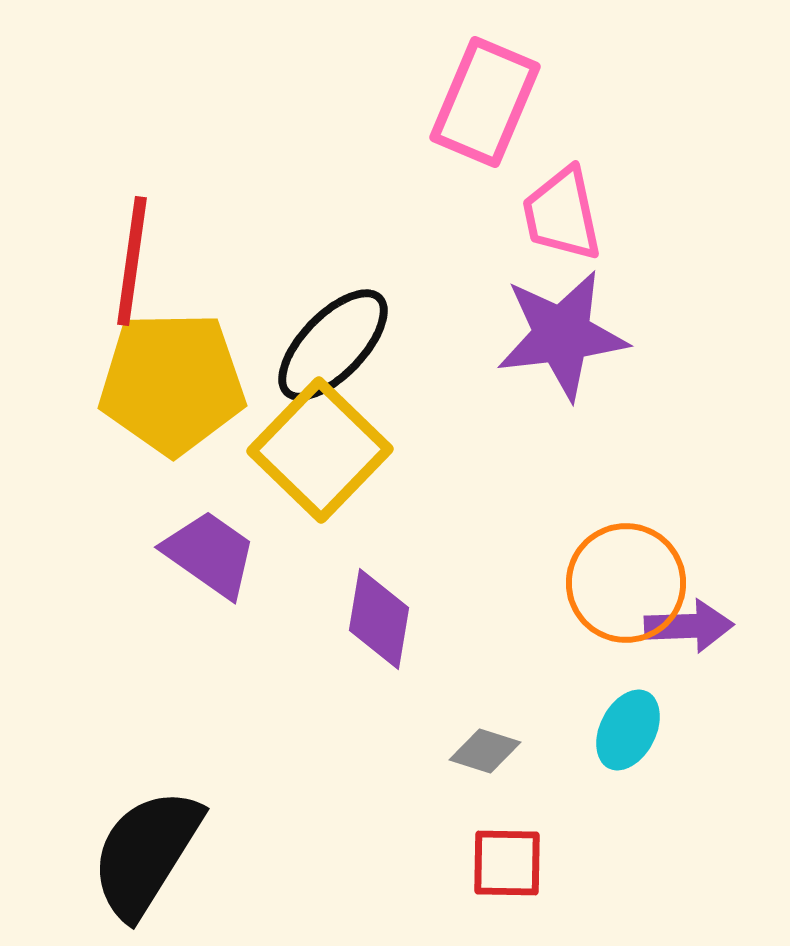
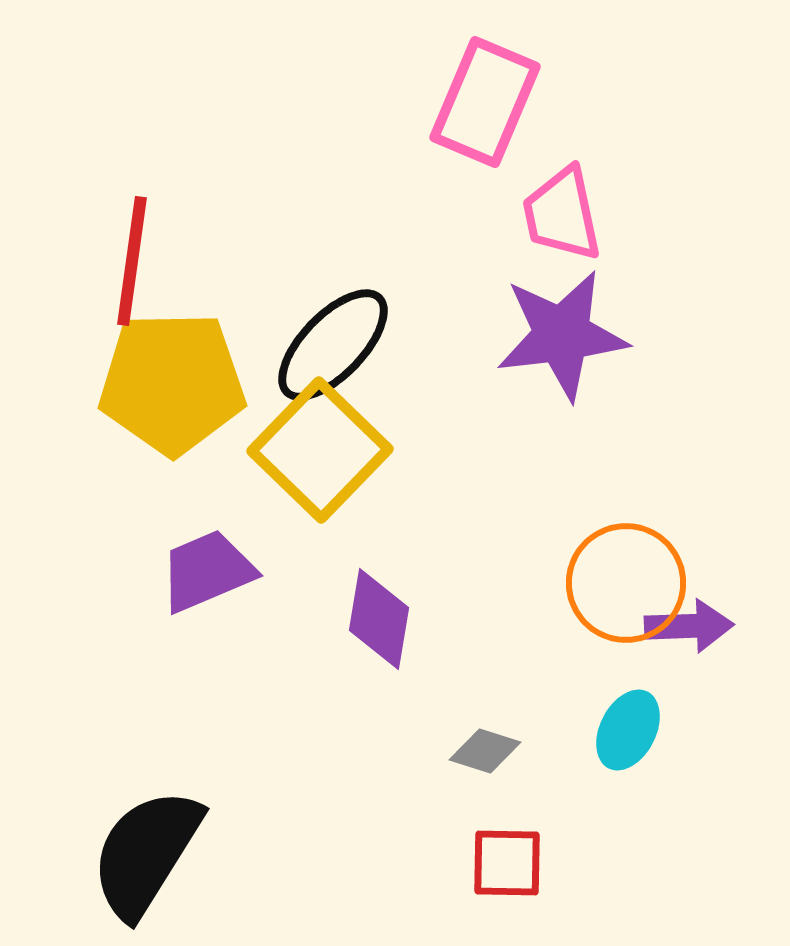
purple trapezoid: moved 3 px left, 17 px down; rotated 58 degrees counterclockwise
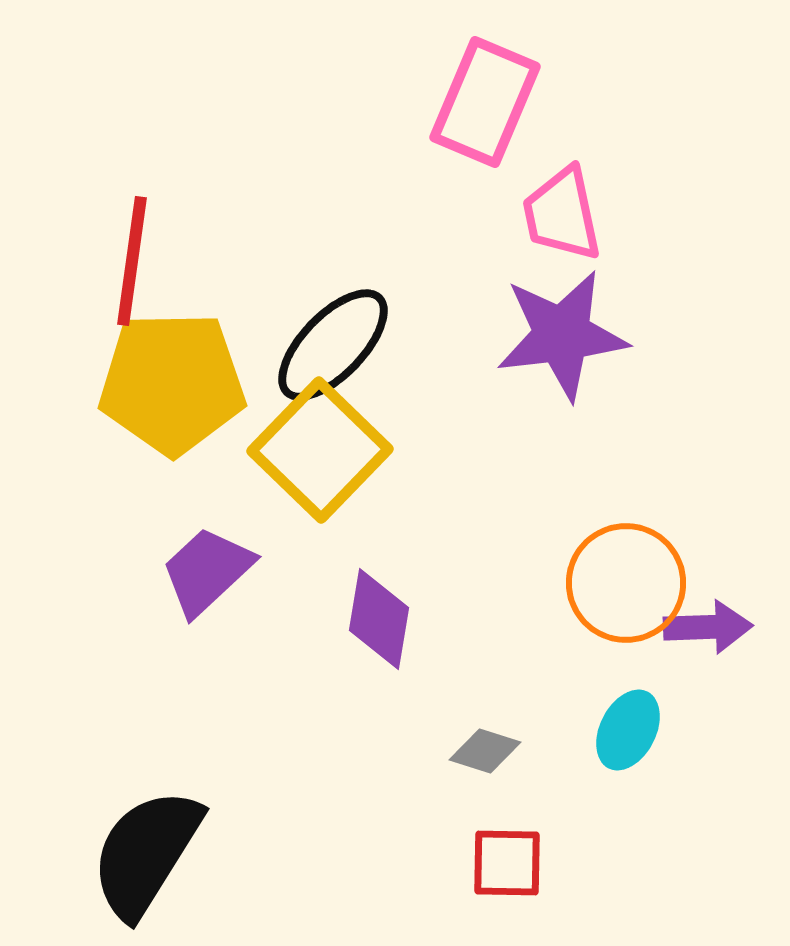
purple trapezoid: rotated 20 degrees counterclockwise
purple arrow: moved 19 px right, 1 px down
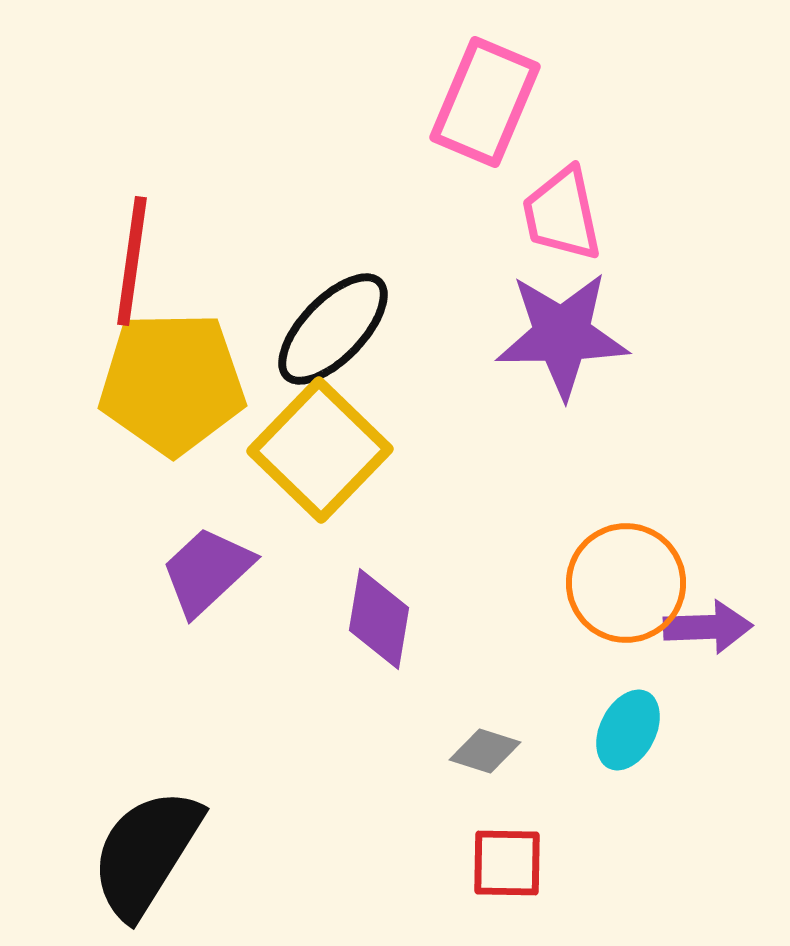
purple star: rotated 6 degrees clockwise
black ellipse: moved 16 px up
